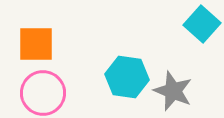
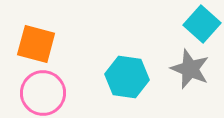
orange square: rotated 15 degrees clockwise
gray star: moved 17 px right, 22 px up
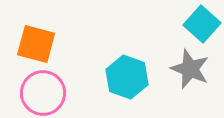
cyan hexagon: rotated 12 degrees clockwise
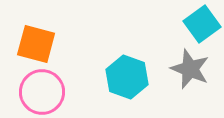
cyan square: rotated 12 degrees clockwise
pink circle: moved 1 px left, 1 px up
